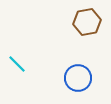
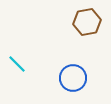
blue circle: moved 5 px left
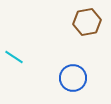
cyan line: moved 3 px left, 7 px up; rotated 12 degrees counterclockwise
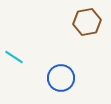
blue circle: moved 12 px left
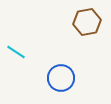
cyan line: moved 2 px right, 5 px up
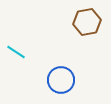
blue circle: moved 2 px down
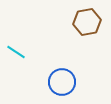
blue circle: moved 1 px right, 2 px down
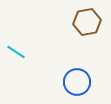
blue circle: moved 15 px right
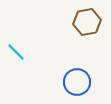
cyan line: rotated 12 degrees clockwise
